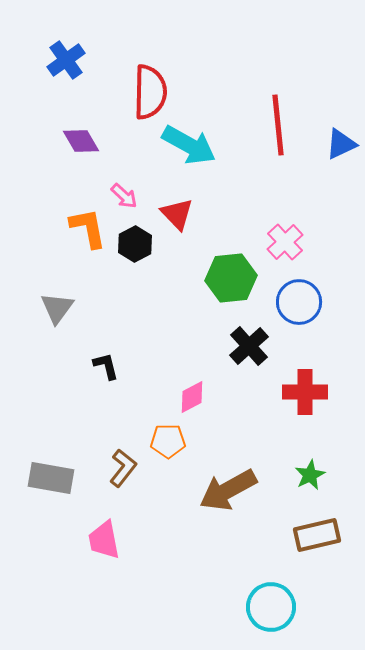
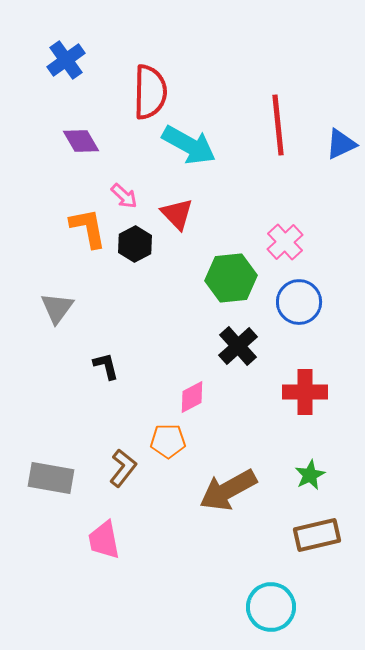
black cross: moved 11 px left
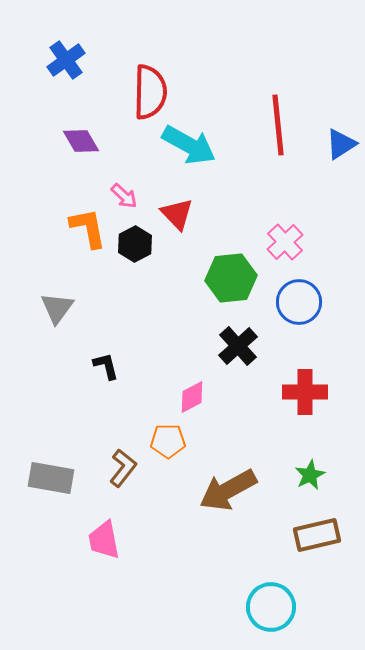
blue triangle: rotated 8 degrees counterclockwise
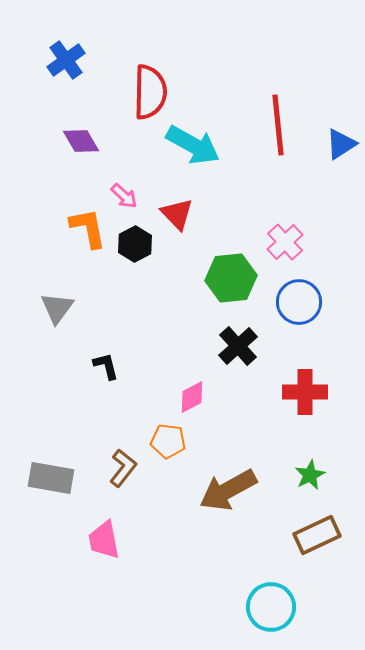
cyan arrow: moved 4 px right
orange pentagon: rotated 8 degrees clockwise
brown rectangle: rotated 12 degrees counterclockwise
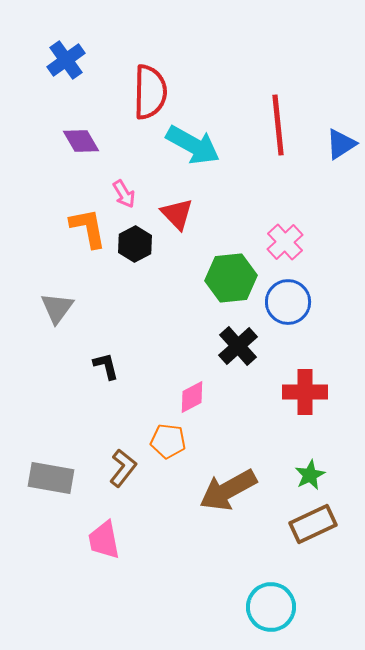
pink arrow: moved 2 px up; rotated 16 degrees clockwise
blue circle: moved 11 px left
brown rectangle: moved 4 px left, 11 px up
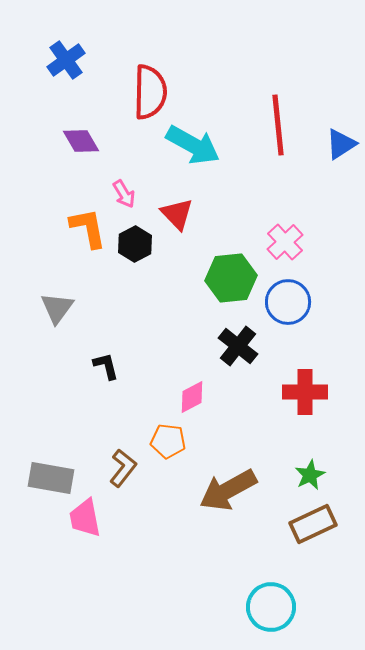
black cross: rotated 9 degrees counterclockwise
pink trapezoid: moved 19 px left, 22 px up
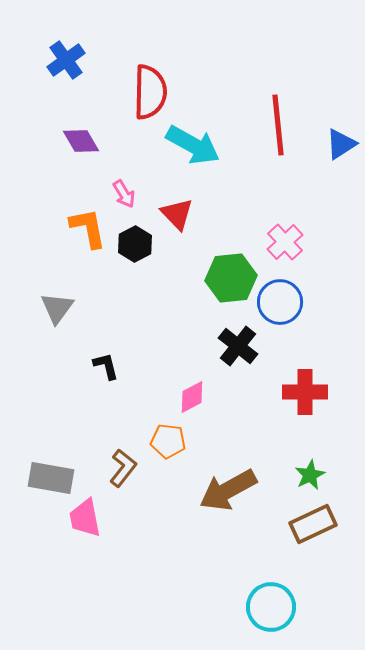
blue circle: moved 8 px left
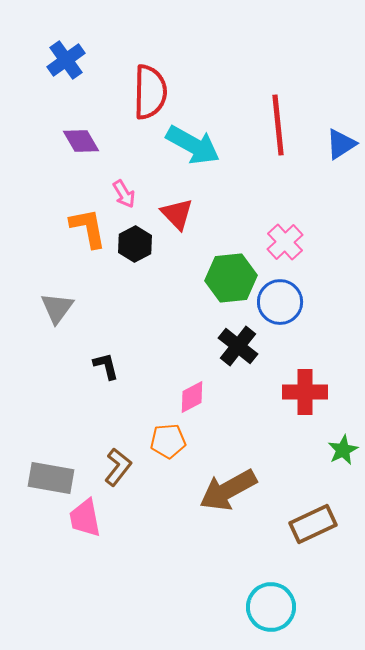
orange pentagon: rotated 12 degrees counterclockwise
brown L-shape: moved 5 px left, 1 px up
green star: moved 33 px right, 25 px up
